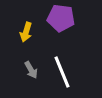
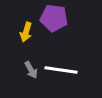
purple pentagon: moved 7 px left
white line: moved 1 px left, 2 px up; rotated 60 degrees counterclockwise
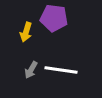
gray arrow: rotated 60 degrees clockwise
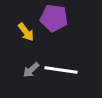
yellow arrow: rotated 54 degrees counterclockwise
gray arrow: rotated 18 degrees clockwise
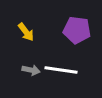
purple pentagon: moved 23 px right, 12 px down
gray arrow: rotated 126 degrees counterclockwise
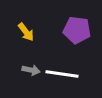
white line: moved 1 px right, 4 px down
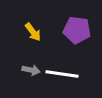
yellow arrow: moved 7 px right
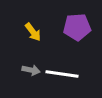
purple pentagon: moved 3 px up; rotated 12 degrees counterclockwise
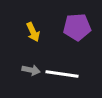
yellow arrow: rotated 12 degrees clockwise
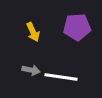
white line: moved 1 px left, 3 px down
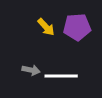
yellow arrow: moved 13 px right, 5 px up; rotated 18 degrees counterclockwise
white line: moved 1 px up; rotated 8 degrees counterclockwise
